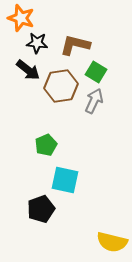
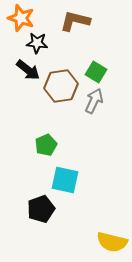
brown L-shape: moved 24 px up
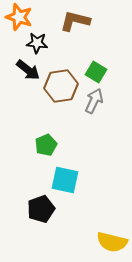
orange star: moved 2 px left, 1 px up
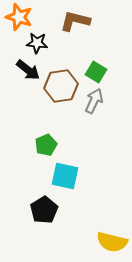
cyan square: moved 4 px up
black pentagon: moved 3 px right, 1 px down; rotated 12 degrees counterclockwise
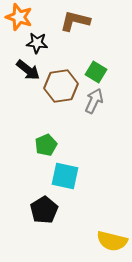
yellow semicircle: moved 1 px up
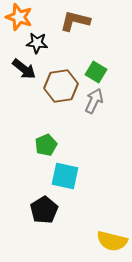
black arrow: moved 4 px left, 1 px up
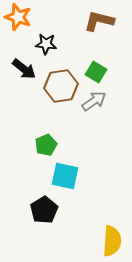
orange star: moved 1 px left
brown L-shape: moved 24 px right
black star: moved 9 px right, 1 px down
gray arrow: rotated 30 degrees clockwise
yellow semicircle: rotated 100 degrees counterclockwise
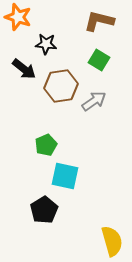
green square: moved 3 px right, 12 px up
yellow semicircle: rotated 20 degrees counterclockwise
